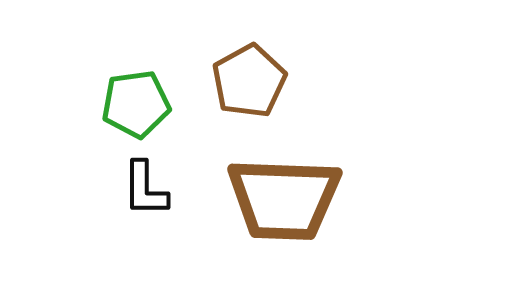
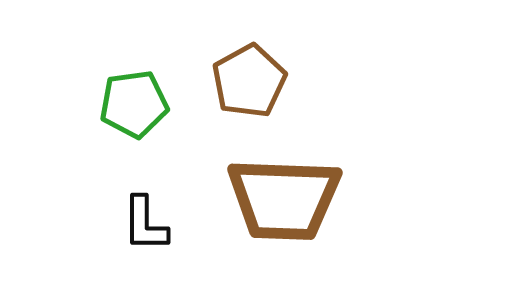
green pentagon: moved 2 px left
black L-shape: moved 35 px down
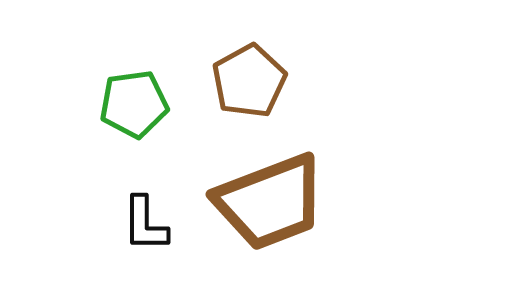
brown trapezoid: moved 14 px left, 3 px down; rotated 23 degrees counterclockwise
